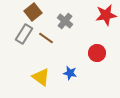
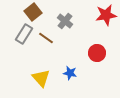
yellow triangle: moved 1 px down; rotated 12 degrees clockwise
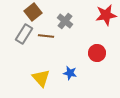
brown line: moved 2 px up; rotated 28 degrees counterclockwise
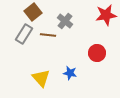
brown line: moved 2 px right, 1 px up
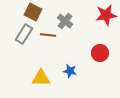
brown square: rotated 24 degrees counterclockwise
red circle: moved 3 px right
blue star: moved 2 px up
yellow triangle: rotated 48 degrees counterclockwise
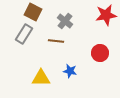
brown line: moved 8 px right, 6 px down
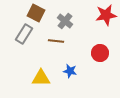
brown square: moved 3 px right, 1 px down
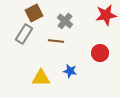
brown square: moved 2 px left; rotated 36 degrees clockwise
